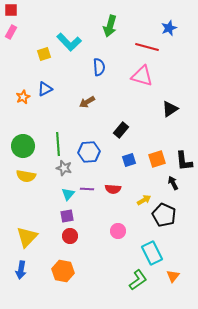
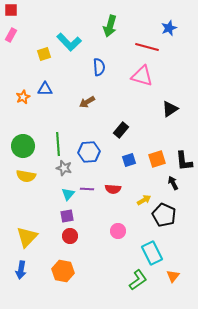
pink rectangle: moved 3 px down
blue triangle: rotated 28 degrees clockwise
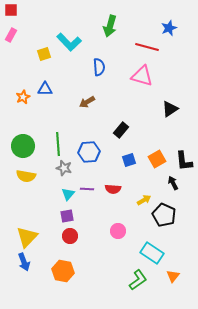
orange square: rotated 12 degrees counterclockwise
cyan rectangle: rotated 30 degrees counterclockwise
blue arrow: moved 3 px right, 8 px up; rotated 30 degrees counterclockwise
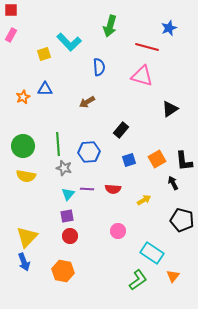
black pentagon: moved 18 px right, 5 px down; rotated 10 degrees counterclockwise
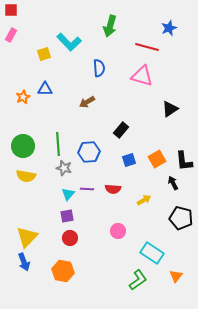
blue semicircle: moved 1 px down
black pentagon: moved 1 px left, 2 px up
red circle: moved 2 px down
orange triangle: moved 3 px right
